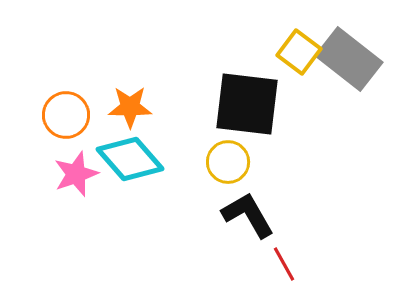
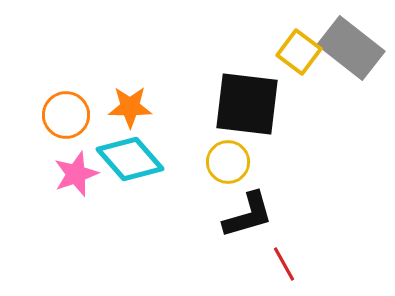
gray rectangle: moved 2 px right, 11 px up
black L-shape: rotated 104 degrees clockwise
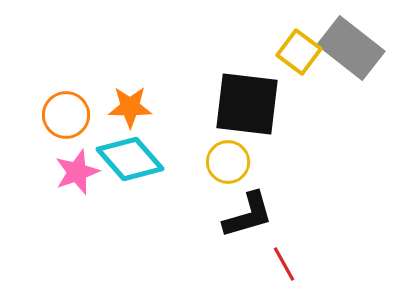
pink star: moved 1 px right, 2 px up
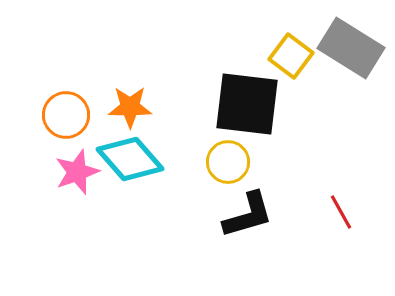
gray rectangle: rotated 6 degrees counterclockwise
yellow square: moved 8 px left, 4 px down
red line: moved 57 px right, 52 px up
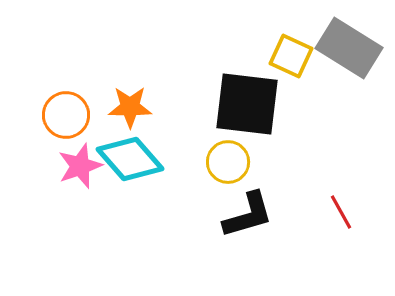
gray rectangle: moved 2 px left
yellow square: rotated 12 degrees counterclockwise
pink star: moved 3 px right, 6 px up
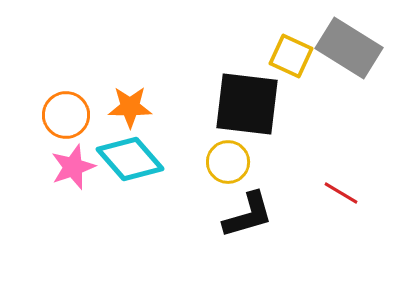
pink star: moved 7 px left, 1 px down
red line: moved 19 px up; rotated 30 degrees counterclockwise
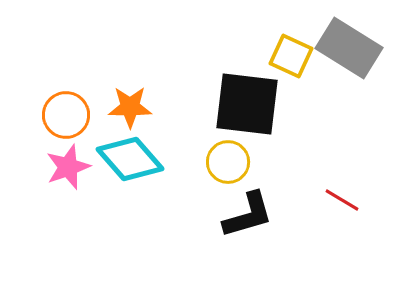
pink star: moved 5 px left
red line: moved 1 px right, 7 px down
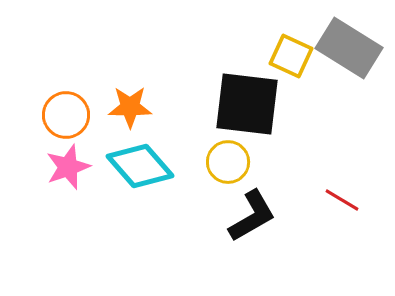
cyan diamond: moved 10 px right, 7 px down
black L-shape: moved 4 px right, 1 px down; rotated 14 degrees counterclockwise
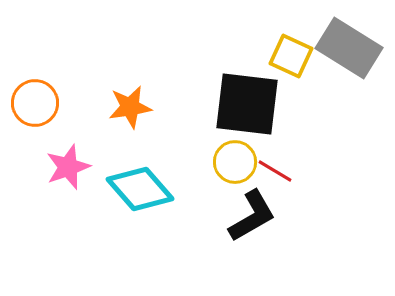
orange star: rotated 9 degrees counterclockwise
orange circle: moved 31 px left, 12 px up
yellow circle: moved 7 px right
cyan diamond: moved 23 px down
red line: moved 67 px left, 29 px up
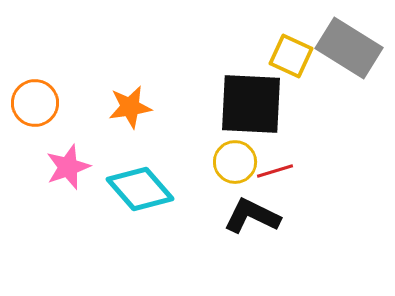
black square: moved 4 px right; rotated 4 degrees counterclockwise
red line: rotated 48 degrees counterclockwise
black L-shape: rotated 124 degrees counterclockwise
